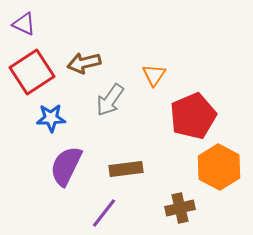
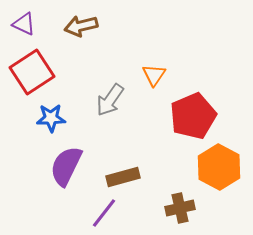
brown arrow: moved 3 px left, 37 px up
brown rectangle: moved 3 px left, 8 px down; rotated 8 degrees counterclockwise
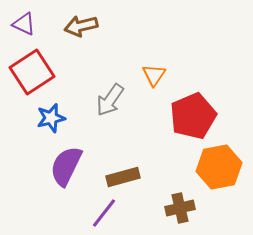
blue star: rotated 12 degrees counterclockwise
orange hexagon: rotated 21 degrees clockwise
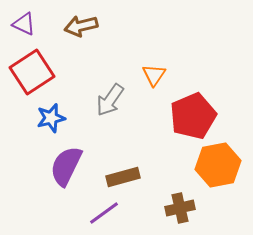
orange hexagon: moved 1 px left, 2 px up
purple line: rotated 16 degrees clockwise
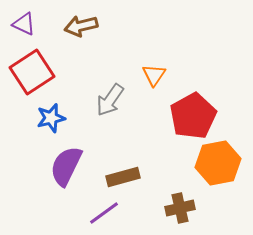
red pentagon: rotated 6 degrees counterclockwise
orange hexagon: moved 2 px up
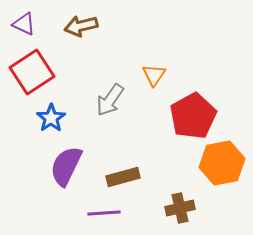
blue star: rotated 20 degrees counterclockwise
orange hexagon: moved 4 px right
purple line: rotated 32 degrees clockwise
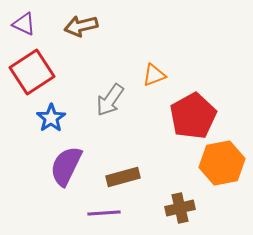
orange triangle: rotated 35 degrees clockwise
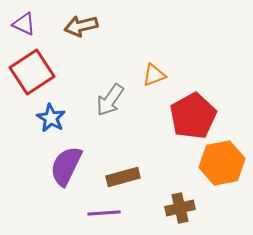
blue star: rotated 8 degrees counterclockwise
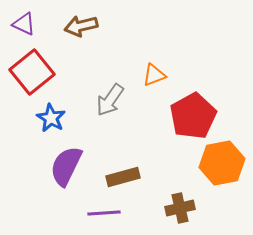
red square: rotated 6 degrees counterclockwise
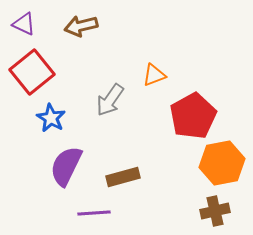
brown cross: moved 35 px right, 3 px down
purple line: moved 10 px left
